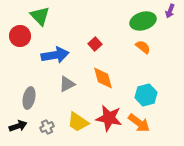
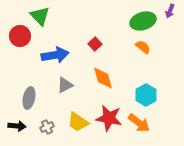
gray triangle: moved 2 px left, 1 px down
cyan hexagon: rotated 15 degrees counterclockwise
black arrow: moved 1 px left; rotated 24 degrees clockwise
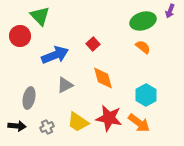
red square: moved 2 px left
blue arrow: rotated 12 degrees counterclockwise
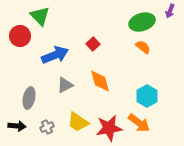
green ellipse: moved 1 px left, 1 px down
orange diamond: moved 3 px left, 3 px down
cyan hexagon: moved 1 px right, 1 px down
red star: moved 10 px down; rotated 20 degrees counterclockwise
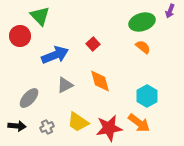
gray ellipse: rotated 30 degrees clockwise
